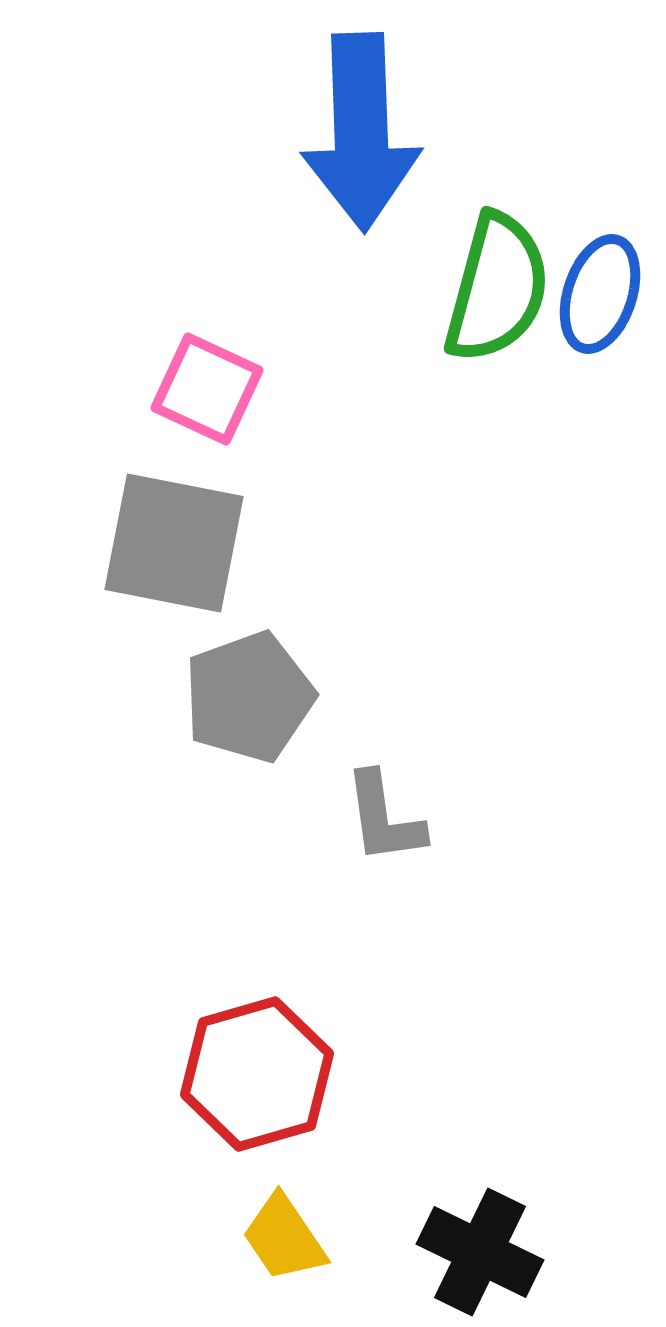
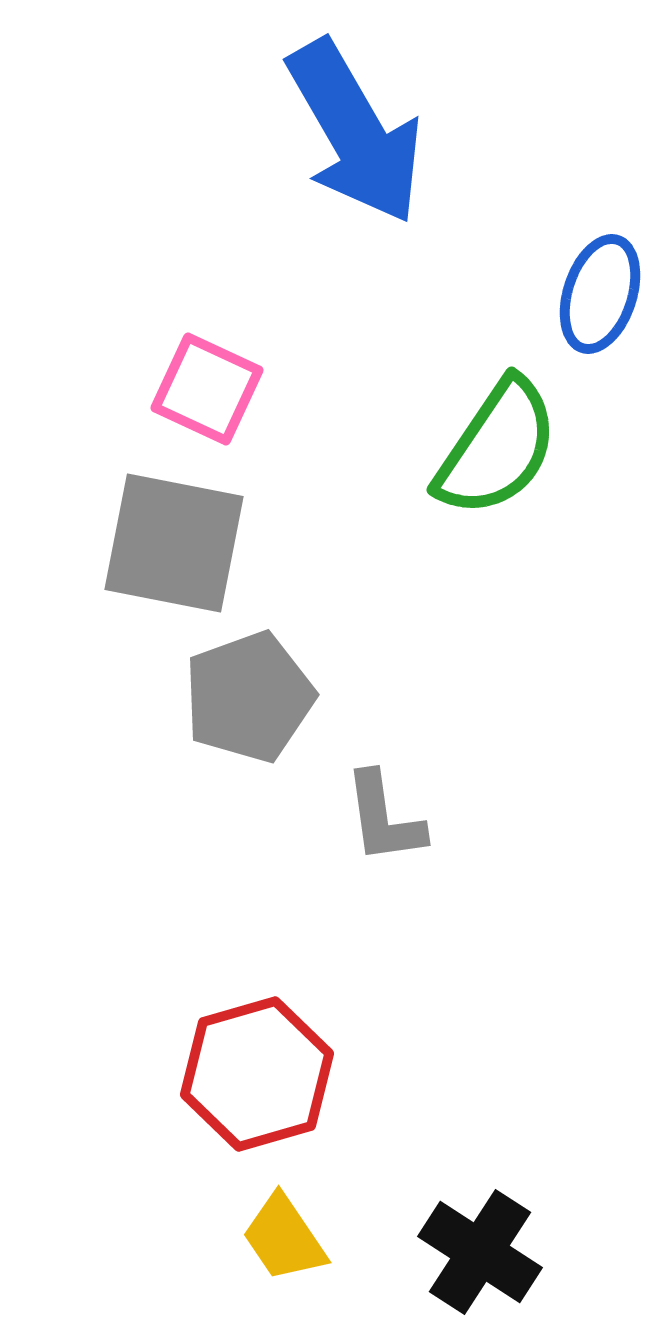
blue arrow: moved 6 px left; rotated 28 degrees counterclockwise
green semicircle: moved 160 px down; rotated 19 degrees clockwise
black cross: rotated 7 degrees clockwise
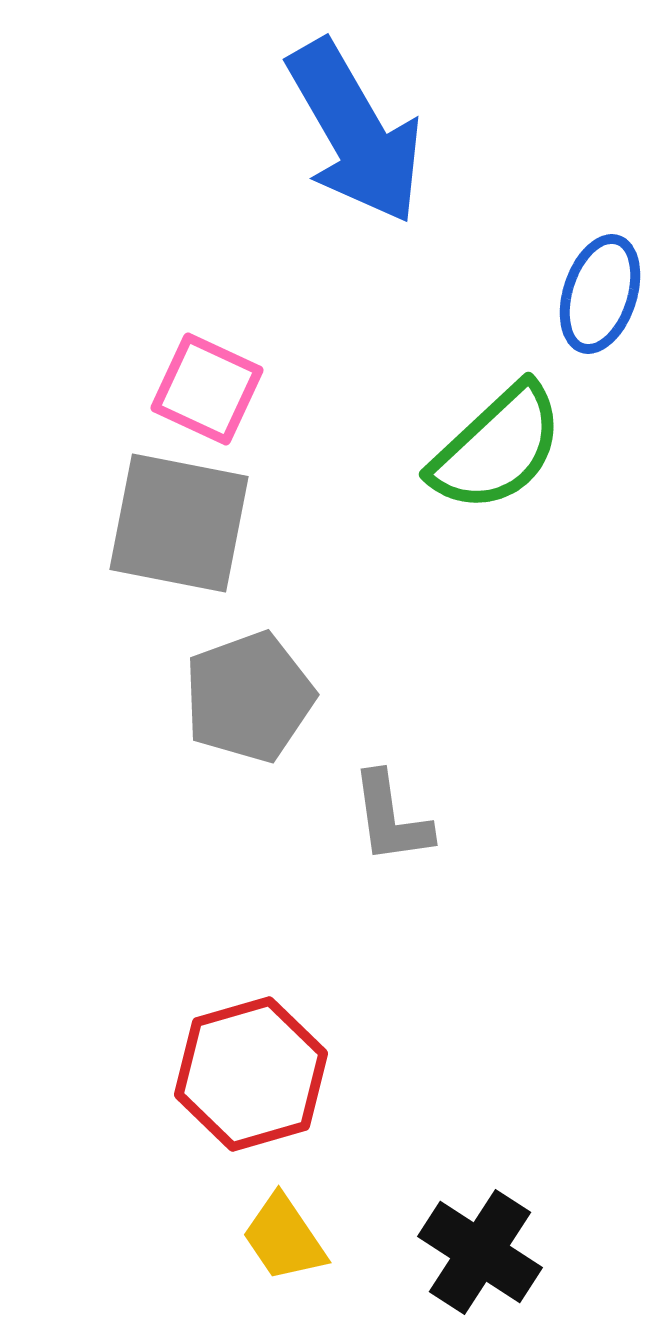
green semicircle: rotated 13 degrees clockwise
gray square: moved 5 px right, 20 px up
gray L-shape: moved 7 px right
red hexagon: moved 6 px left
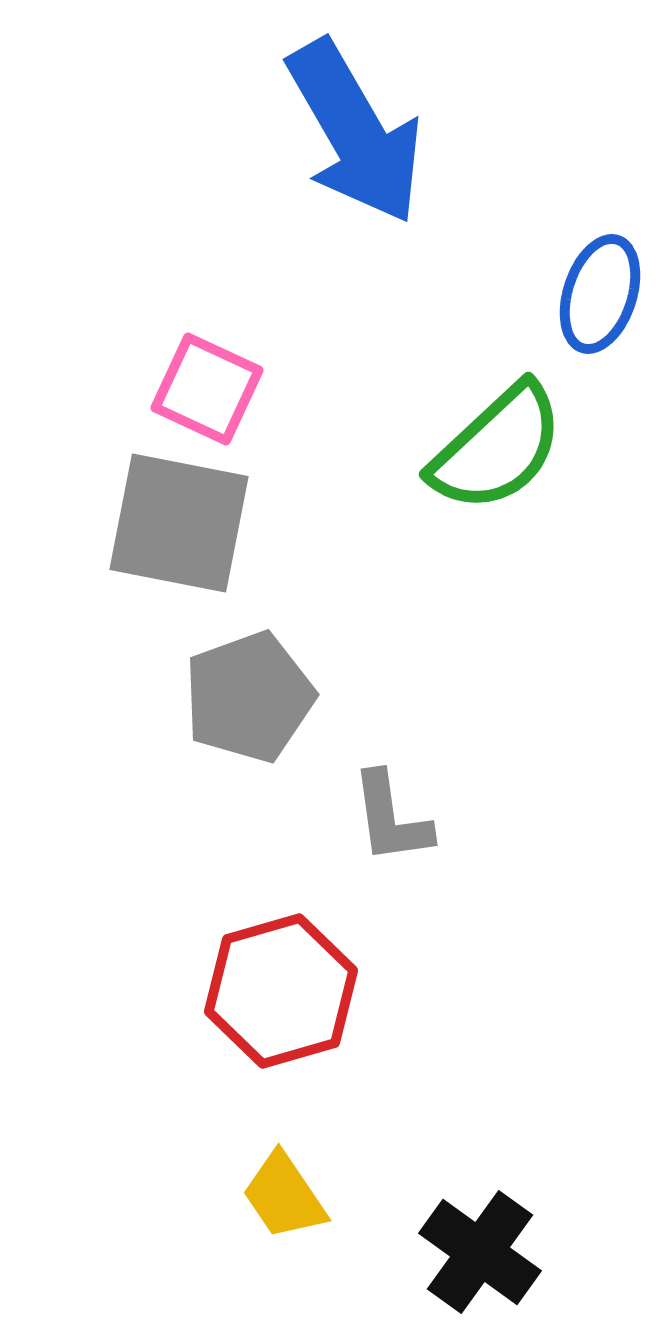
red hexagon: moved 30 px right, 83 px up
yellow trapezoid: moved 42 px up
black cross: rotated 3 degrees clockwise
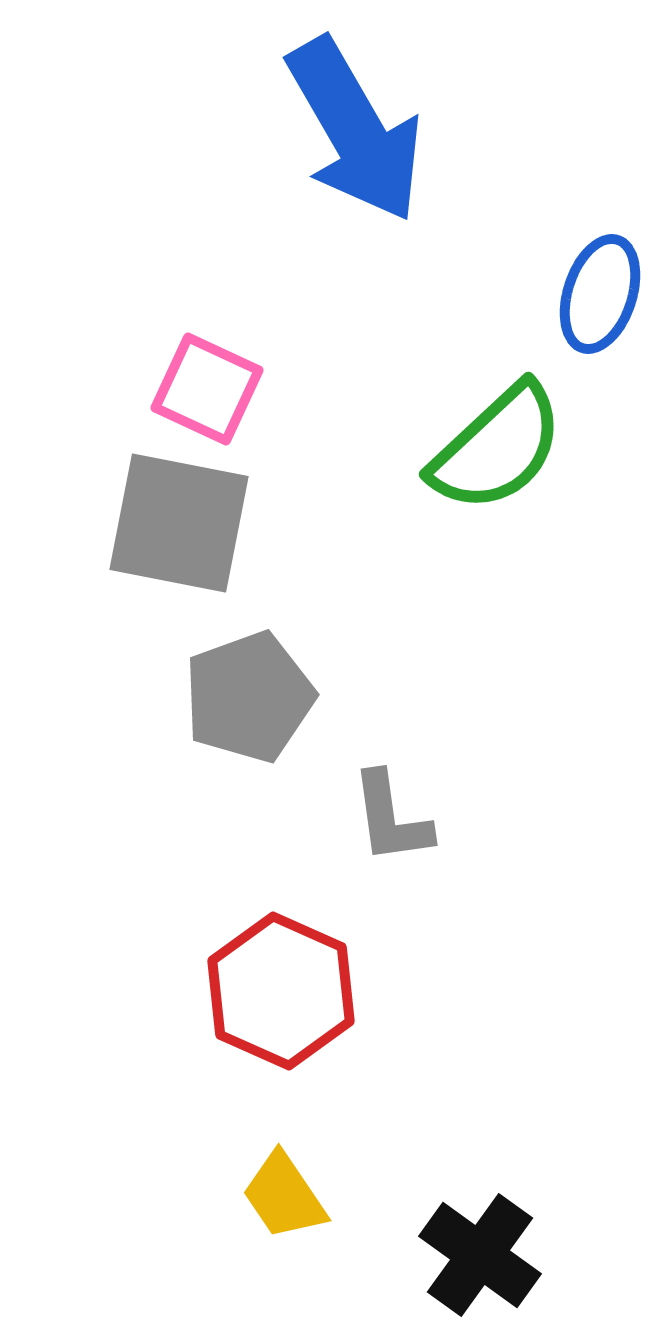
blue arrow: moved 2 px up
red hexagon: rotated 20 degrees counterclockwise
black cross: moved 3 px down
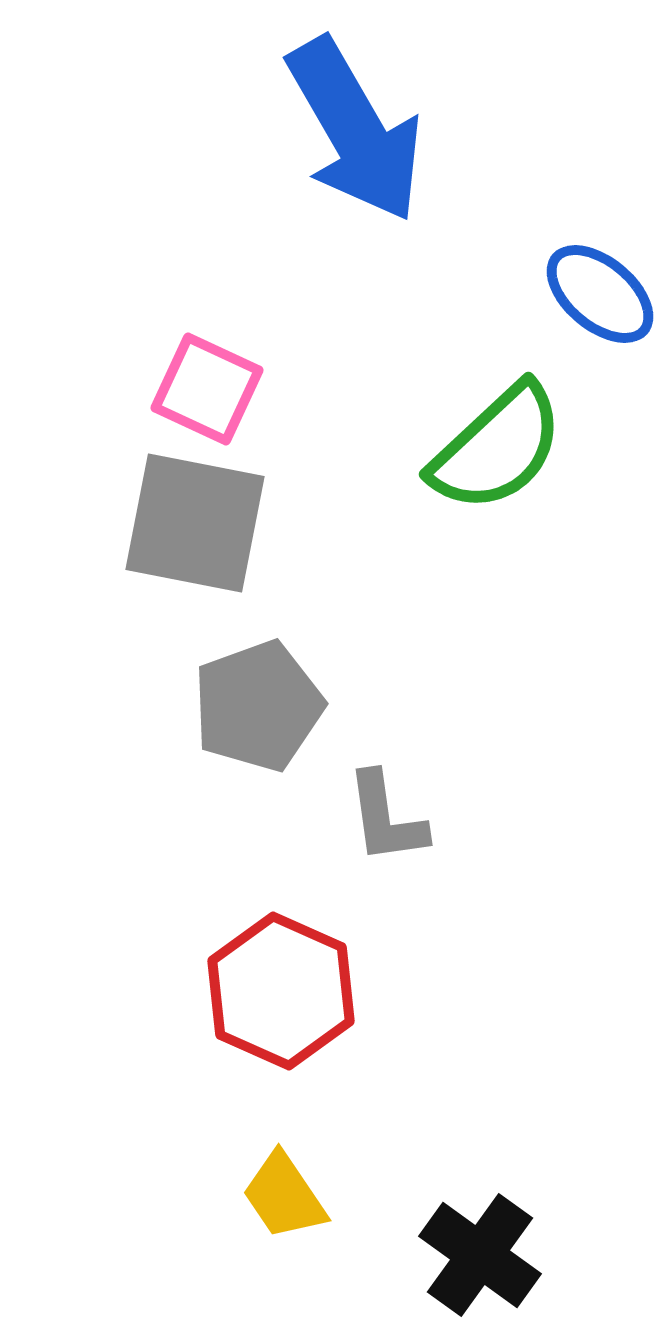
blue ellipse: rotated 68 degrees counterclockwise
gray square: moved 16 px right
gray pentagon: moved 9 px right, 9 px down
gray L-shape: moved 5 px left
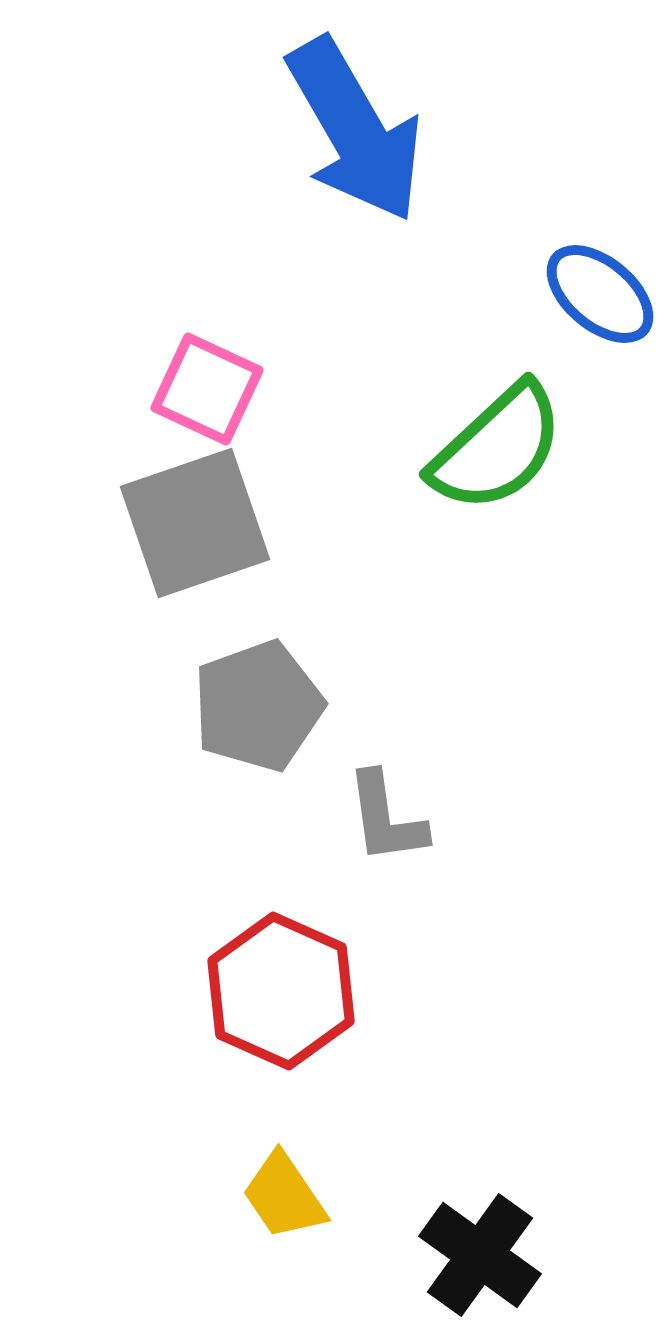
gray square: rotated 30 degrees counterclockwise
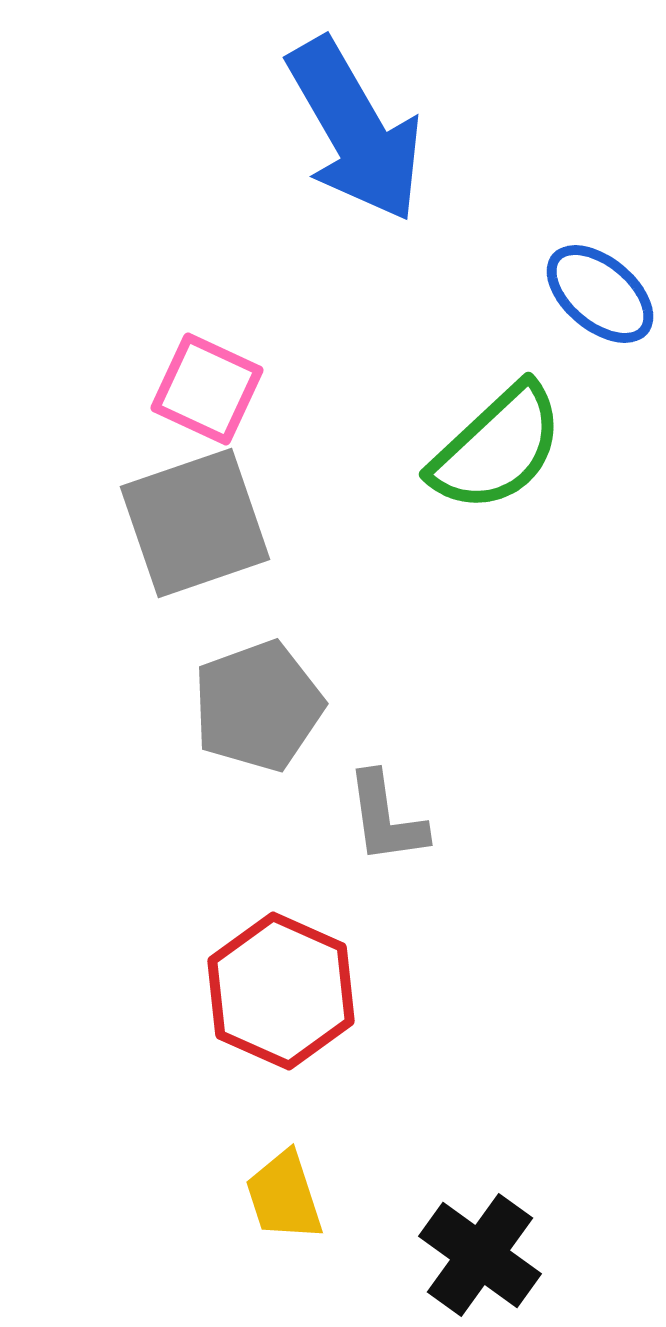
yellow trapezoid: rotated 16 degrees clockwise
